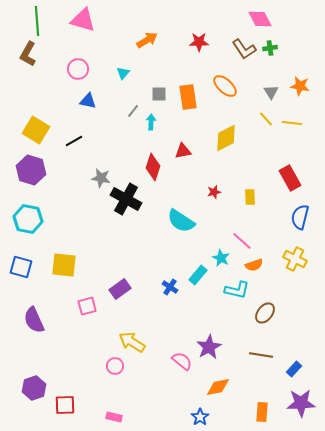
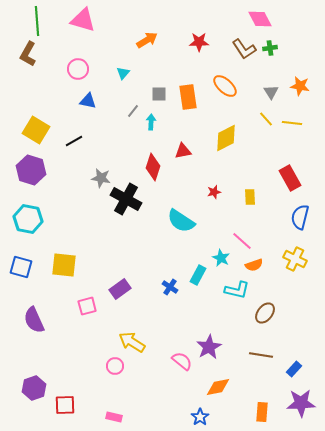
cyan rectangle at (198, 275): rotated 12 degrees counterclockwise
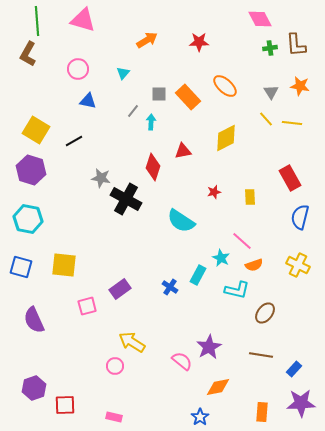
brown L-shape at (244, 49): moved 52 px right, 4 px up; rotated 30 degrees clockwise
orange rectangle at (188, 97): rotated 35 degrees counterclockwise
yellow cross at (295, 259): moved 3 px right, 6 px down
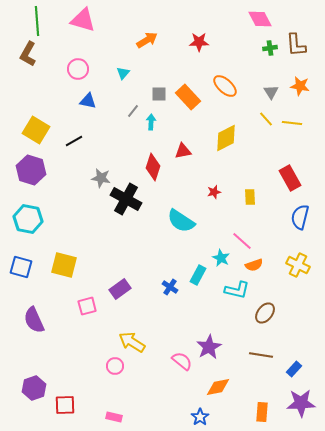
yellow square at (64, 265): rotated 8 degrees clockwise
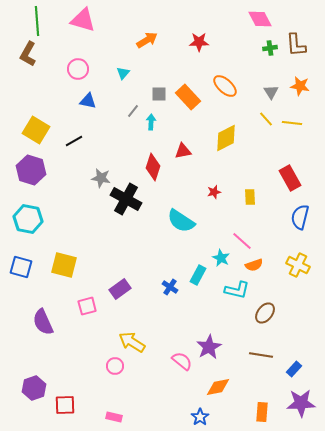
purple semicircle at (34, 320): moved 9 px right, 2 px down
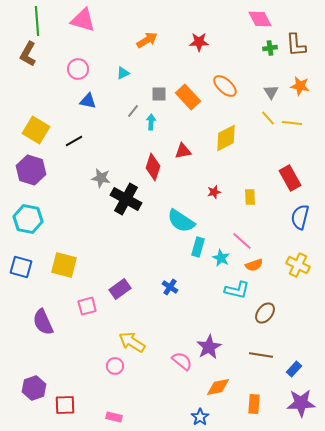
cyan triangle at (123, 73): rotated 24 degrees clockwise
yellow line at (266, 119): moved 2 px right, 1 px up
cyan rectangle at (198, 275): moved 28 px up; rotated 12 degrees counterclockwise
orange rectangle at (262, 412): moved 8 px left, 8 px up
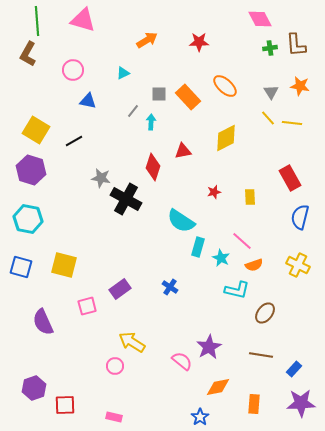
pink circle at (78, 69): moved 5 px left, 1 px down
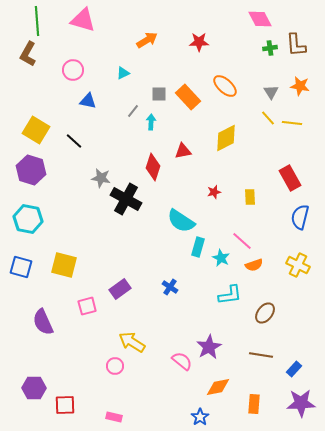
black line at (74, 141): rotated 72 degrees clockwise
cyan L-shape at (237, 290): moved 7 px left, 5 px down; rotated 20 degrees counterclockwise
purple hexagon at (34, 388): rotated 20 degrees clockwise
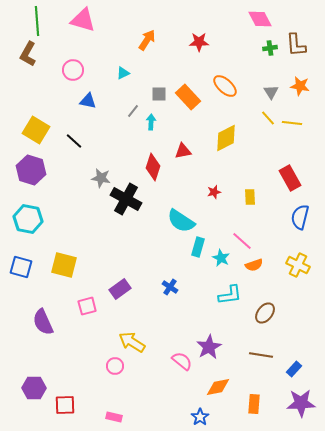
orange arrow at (147, 40): rotated 25 degrees counterclockwise
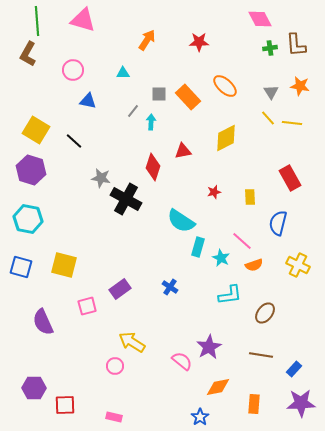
cyan triangle at (123, 73): rotated 24 degrees clockwise
blue semicircle at (300, 217): moved 22 px left, 6 px down
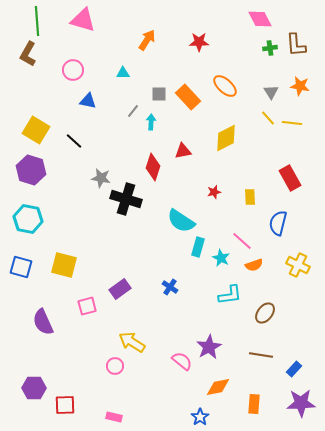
black cross at (126, 199): rotated 12 degrees counterclockwise
